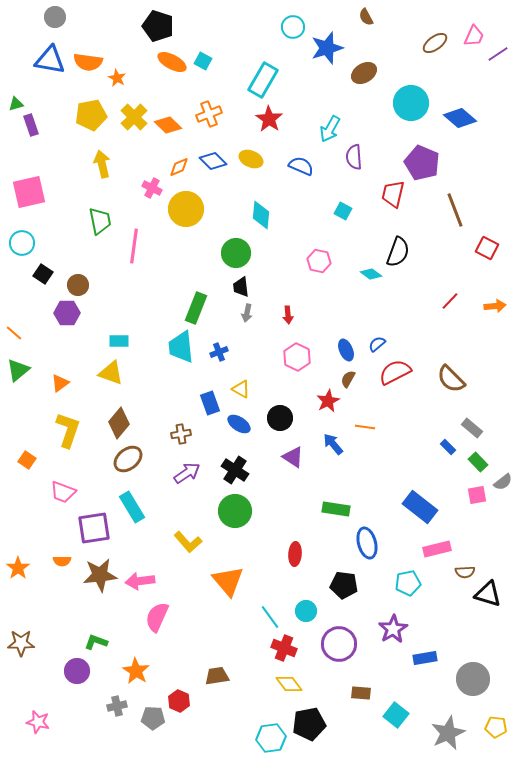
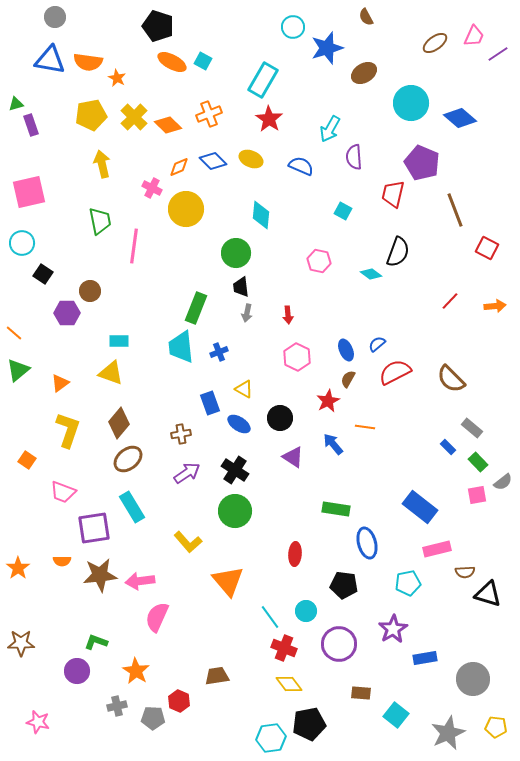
brown circle at (78, 285): moved 12 px right, 6 px down
yellow triangle at (241, 389): moved 3 px right
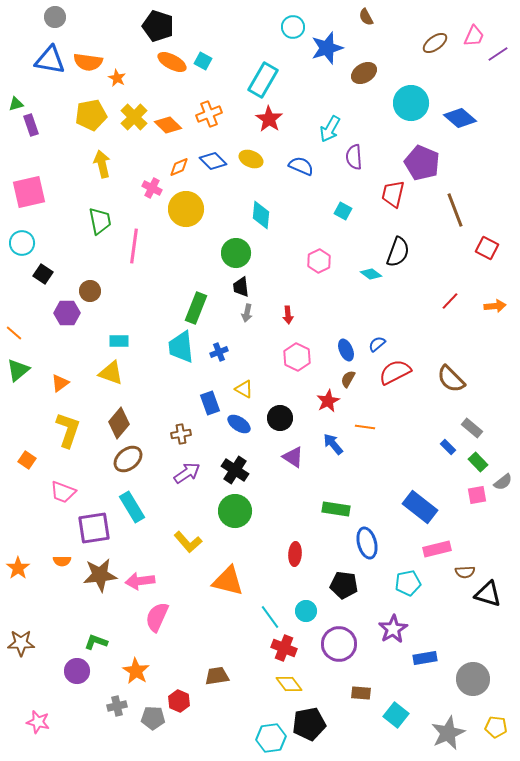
pink hexagon at (319, 261): rotated 20 degrees clockwise
orange triangle at (228, 581): rotated 36 degrees counterclockwise
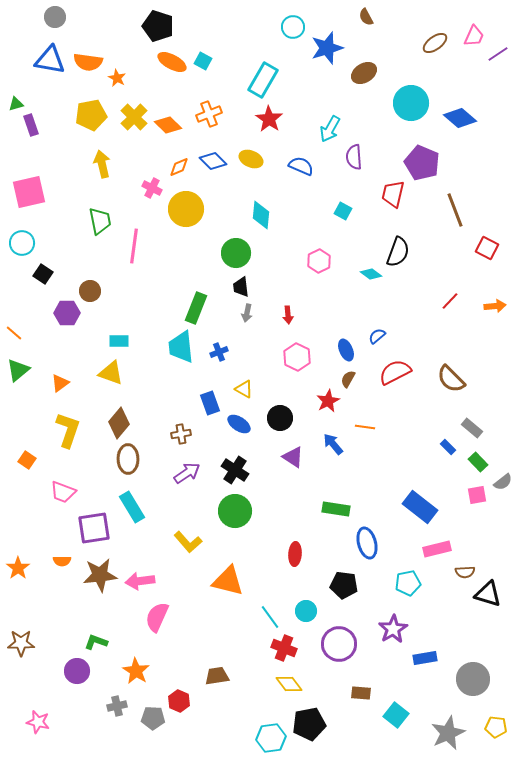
blue semicircle at (377, 344): moved 8 px up
brown ellipse at (128, 459): rotated 52 degrees counterclockwise
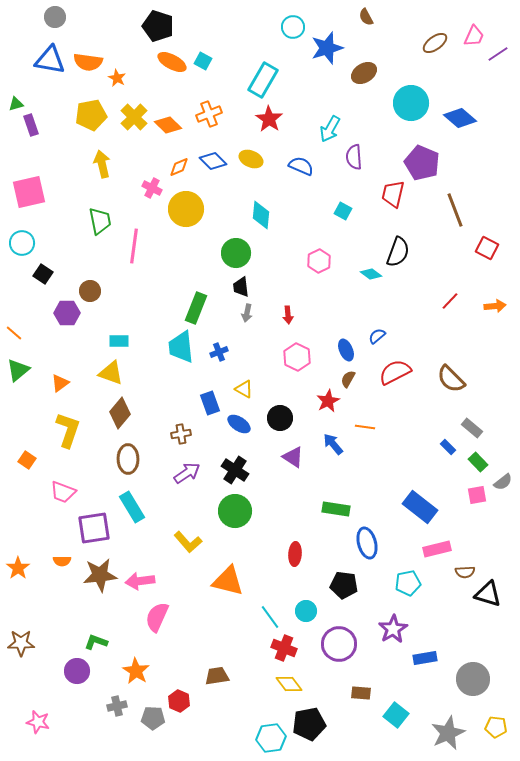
brown diamond at (119, 423): moved 1 px right, 10 px up
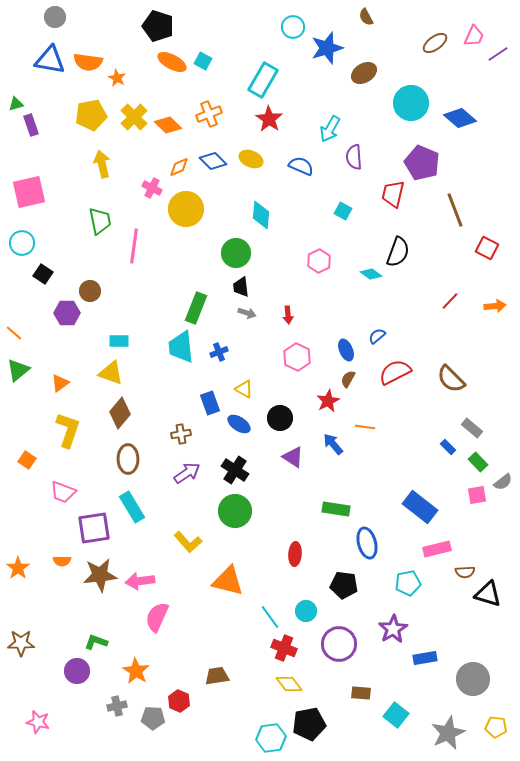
gray arrow at (247, 313): rotated 84 degrees counterclockwise
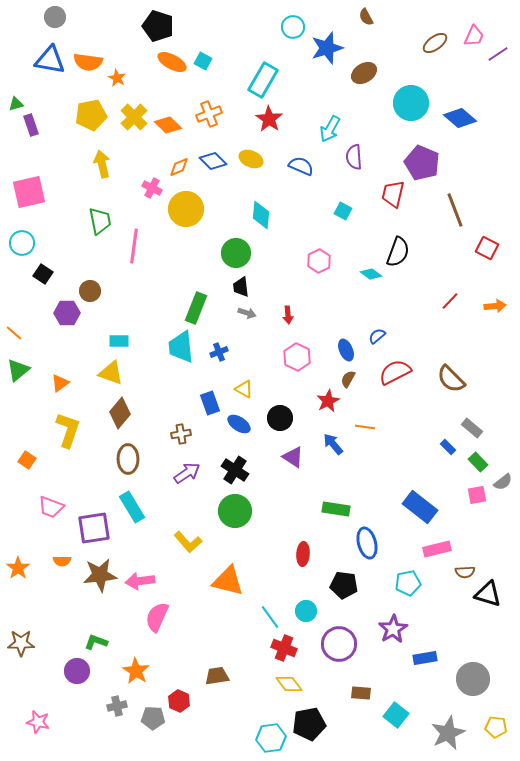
pink trapezoid at (63, 492): moved 12 px left, 15 px down
red ellipse at (295, 554): moved 8 px right
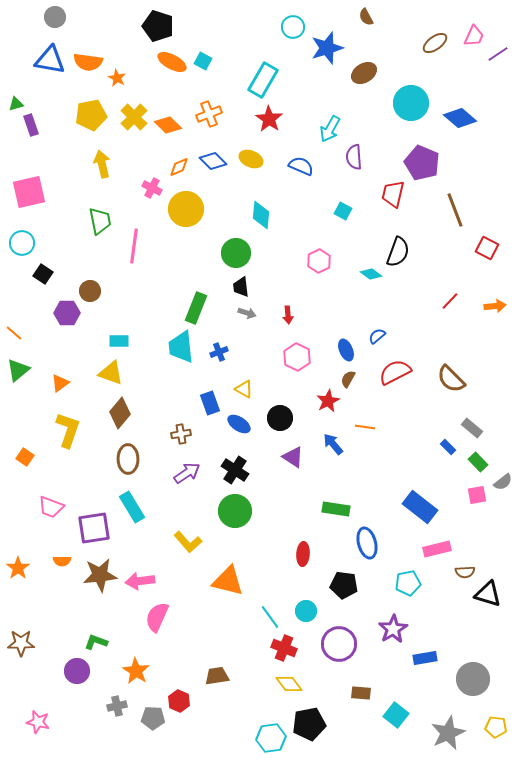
orange square at (27, 460): moved 2 px left, 3 px up
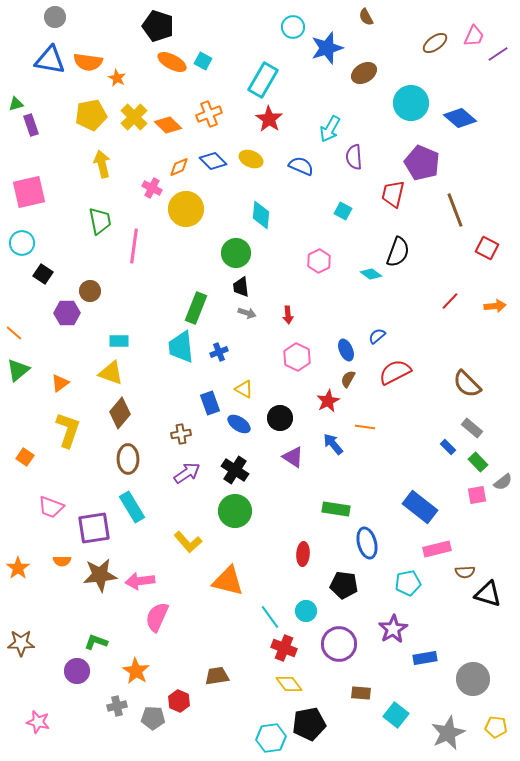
brown semicircle at (451, 379): moved 16 px right, 5 px down
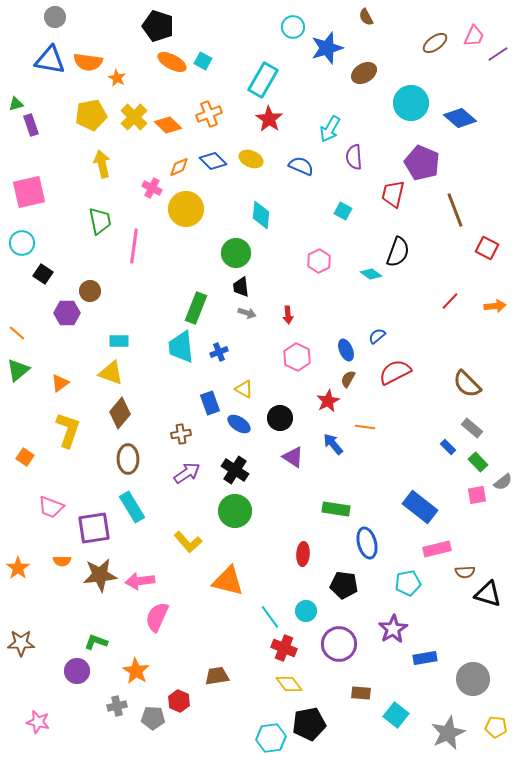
orange line at (14, 333): moved 3 px right
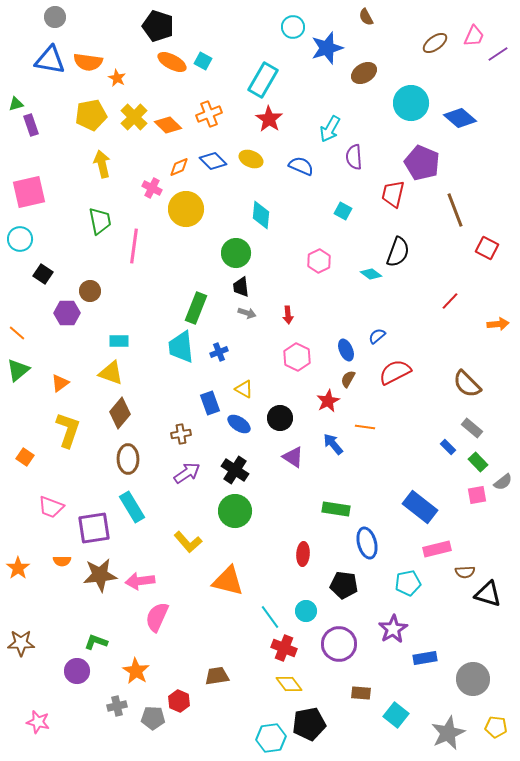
cyan circle at (22, 243): moved 2 px left, 4 px up
orange arrow at (495, 306): moved 3 px right, 18 px down
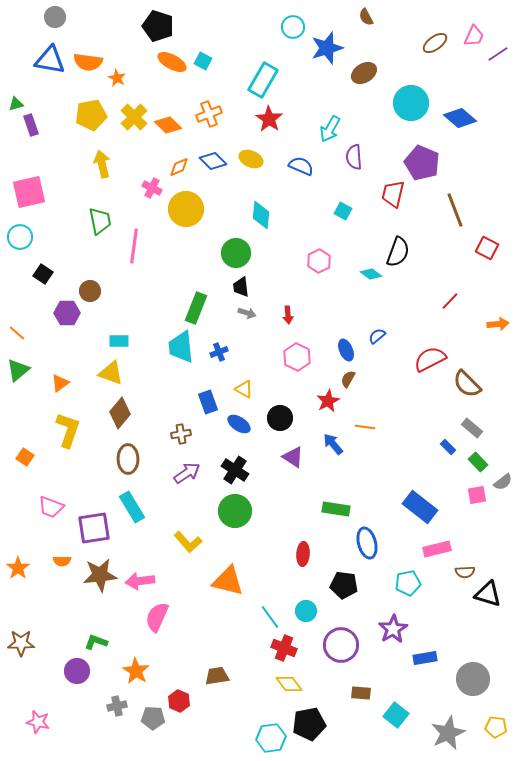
cyan circle at (20, 239): moved 2 px up
red semicircle at (395, 372): moved 35 px right, 13 px up
blue rectangle at (210, 403): moved 2 px left, 1 px up
purple circle at (339, 644): moved 2 px right, 1 px down
